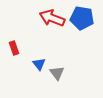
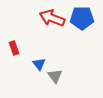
blue pentagon: rotated 10 degrees counterclockwise
gray triangle: moved 2 px left, 3 px down
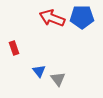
blue pentagon: moved 1 px up
blue triangle: moved 7 px down
gray triangle: moved 3 px right, 3 px down
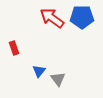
red arrow: rotated 15 degrees clockwise
blue triangle: rotated 16 degrees clockwise
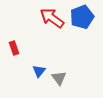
blue pentagon: rotated 20 degrees counterclockwise
gray triangle: moved 1 px right, 1 px up
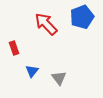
red arrow: moved 6 px left, 6 px down; rotated 10 degrees clockwise
blue triangle: moved 7 px left
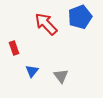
blue pentagon: moved 2 px left
gray triangle: moved 2 px right, 2 px up
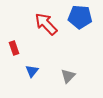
blue pentagon: rotated 25 degrees clockwise
gray triangle: moved 7 px right; rotated 21 degrees clockwise
